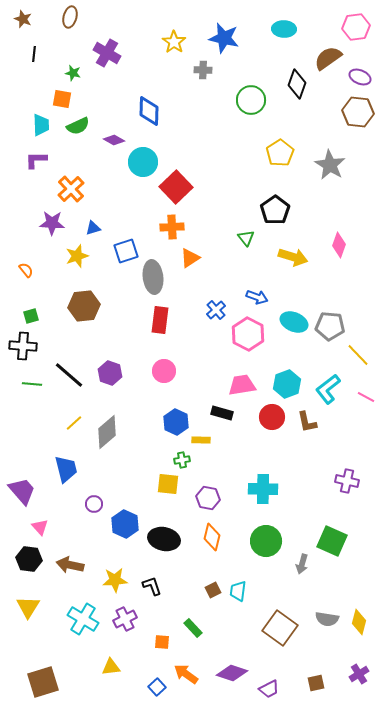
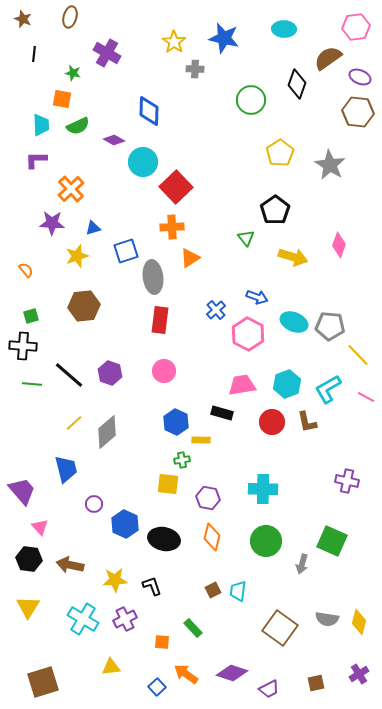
gray cross at (203, 70): moved 8 px left, 1 px up
cyan L-shape at (328, 389): rotated 8 degrees clockwise
red circle at (272, 417): moved 5 px down
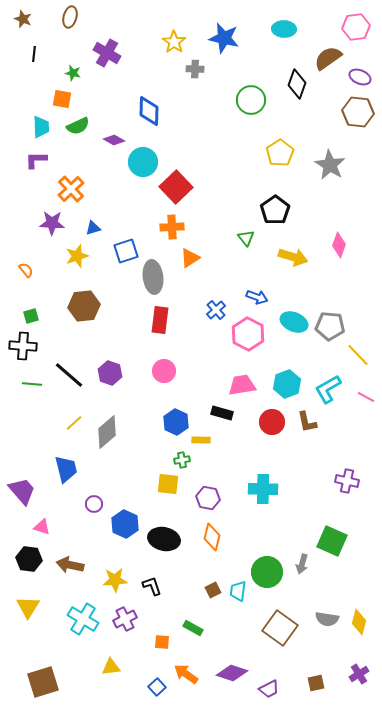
cyan trapezoid at (41, 125): moved 2 px down
pink triangle at (40, 527): moved 2 px right; rotated 30 degrees counterclockwise
green circle at (266, 541): moved 1 px right, 31 px down
green rectangle at (193, 628): rotated 18 degrees counterclockwise
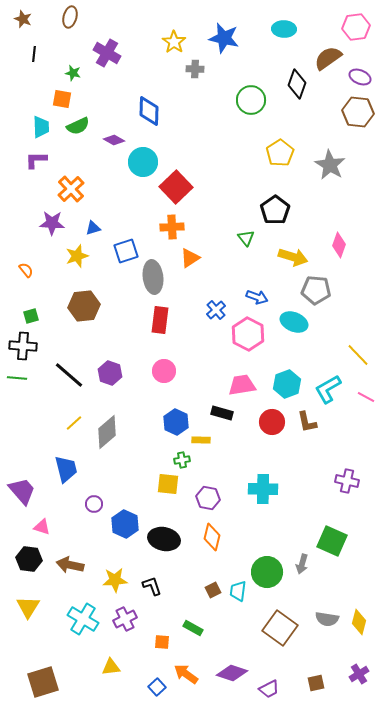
gray pentagon at (330, 326): moved 14 px left, 36 px up
green line at (32, 384): moved 15 px left, 6 px up
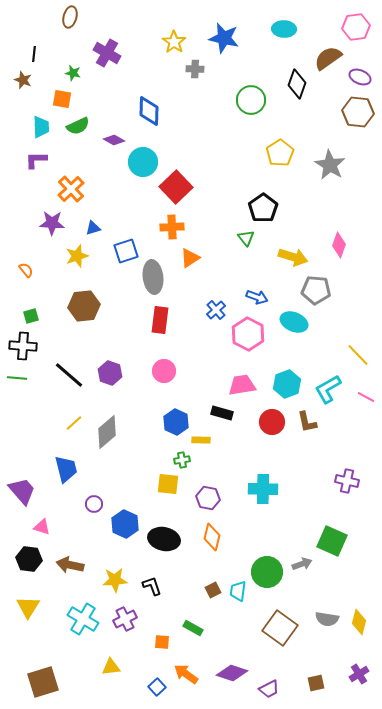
brown star at (23, 19): moved 61 px down
black pentagon at (275, 210): moved 12 px left, 2 px up
gray arrow at (302, 564): rotated 126 degrees counterclockwise
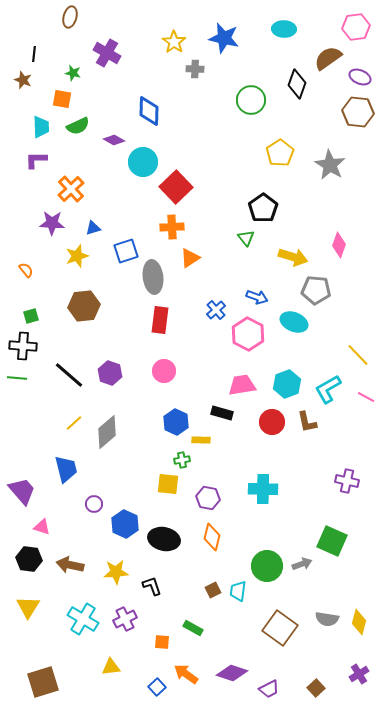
green circle at (267, 572): moved 6 px up
yellow star at (115, 580): moved 1 px right, 8 px up
brown square at (316, 683): moved 5 px down; rotated 30 degrees counterclockwise
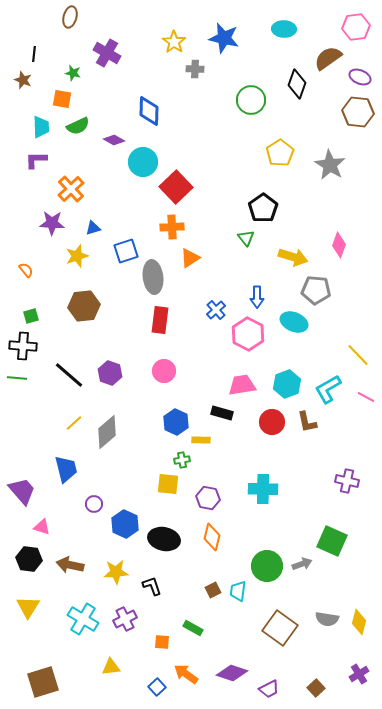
blue arrow at (257, 297): rotated 70 degrees clockwise
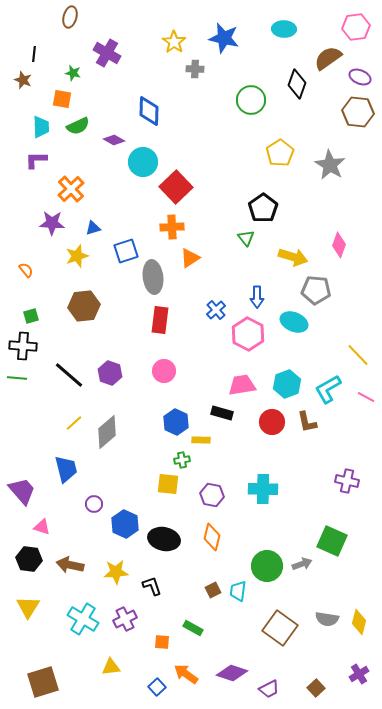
purple hexagon at (208, 498): moved 4 px right, 3 px up
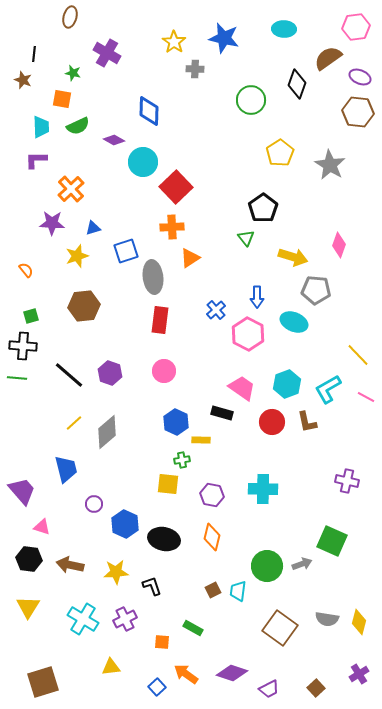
pink trapezoid at (242, 385): moved 3 px down; rotated 44 degrees clockwise
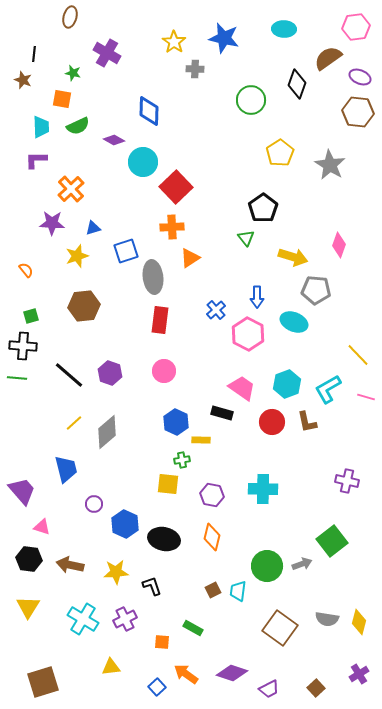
pink line at (366, 397): rotated 12 degrees counterclockwise
green square at (332, 541): rotated 28 degrees clockwise
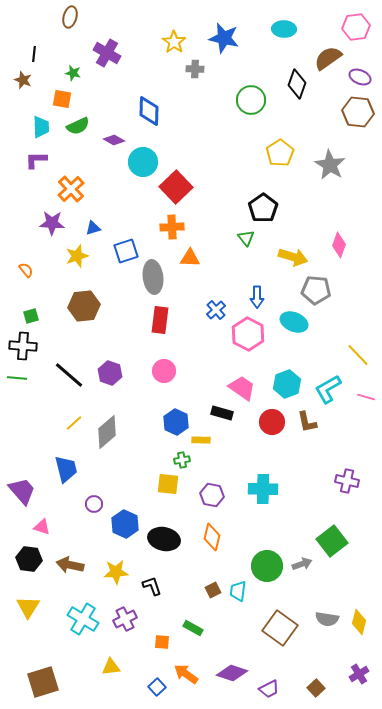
orange triangle at (190, 258): rotated 35 degrees clockwise
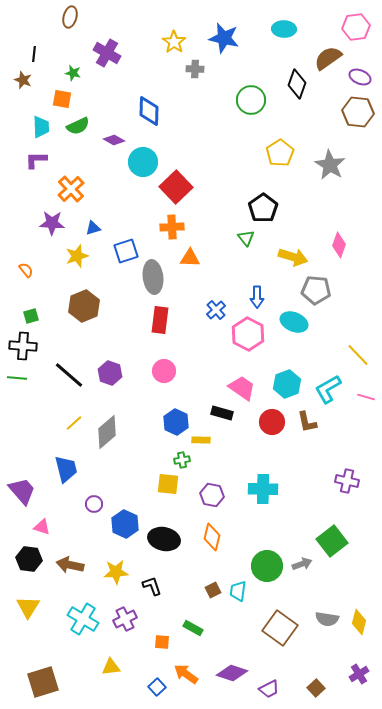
brown hexagon at (84, 306): rotated 16 degrees counterclockwise
